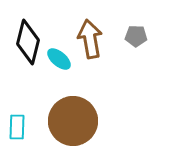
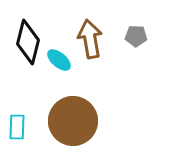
cyan ellipse: moved 1 px down
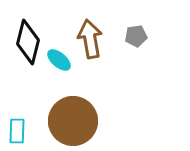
gray pentagon: rotated 10 degrees counterclockwise
cyan rectangle: moved 4 px down
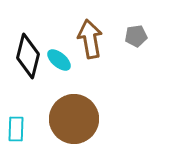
black diamond: moved 14 px down
brown circle: moved 1 px right, 2 px up
cyan rectangle: moved 1 px left, 2 px up
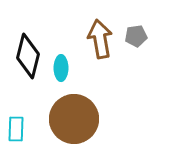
brown arrow: moved 10 px right
cyan ellipse: moved 2 px right, 8 px down; rotated 50 degrees clockwise
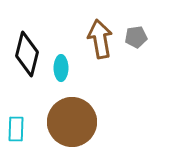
gray pentagon: moved 1 px down
black diamond: moved 1 px left, 2 px up
brown circle: moved 2 px left, 3 px down
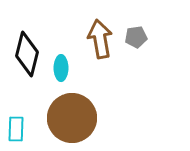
brown circle: moved 4 px up
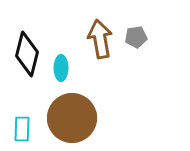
cyan rectangle: moved 6 px right
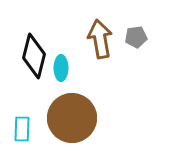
black diamond: moved 7 px right, 2 px down
